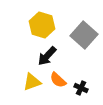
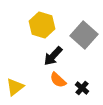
black arrow: moved 6 px right
yellow triangle: moved 17 px left, 5 px down; rotated 18 degrees counterclockwise
black cross: moved 1 px right; rotated 16 degrees clockwise
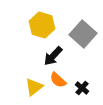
gray square: moved 1 px left, 1 px up
yellow triangle: moved 19 px right
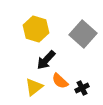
yellow hexagon: moved 6 px left, 4 px down
black arrow: moved 7 px left, 4 px down
orange semicircle: moved 2 px right, 1 px down
black cross: rotated 24 degrees clockwise
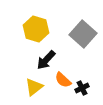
orange semicircle: moved 3 px right, 1 px up
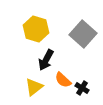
black arrow: rotated 15 degrees counterclockwise
black cross: rotated 32 degrees counterclockwise
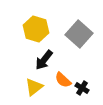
gray square: moved 4 px left
black arrow: moved 2 px left; rotated 10 degrees clockwise
